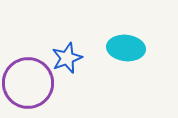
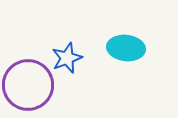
purple circle: moved 2 px down
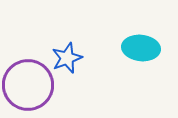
cyan ellipse: moved 15 px right
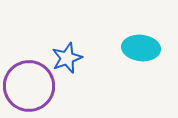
purple circle: moved 1 px right, 1 px down
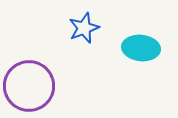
blue star: moved 17 px right, 30 px up
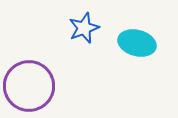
cyan ellipse: moved 4 px left, 5 px up; rotated 9 degrees clockwise
